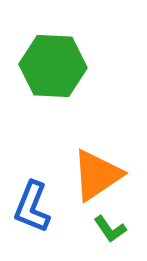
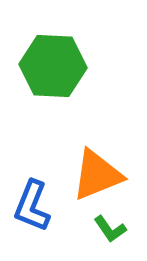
orange triangle: rotated 12 degrees clockwise
blue L-shape: moved 1 px up
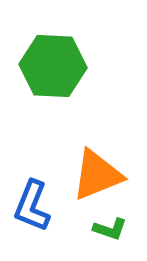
green L-shape: rotated 36 degrees counterclockwise
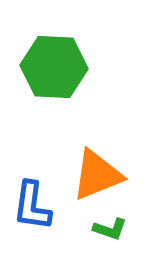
green hexagon: moved 1 px right, 1 px down
blue L-shape: rotated 14 degrees counterclockwise
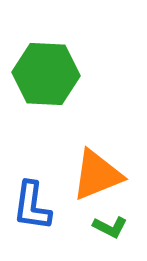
green hexagon: moved 8 px left, 7 px down
green L-shape: moved 2 px up; rotated 8 degrees clockwise
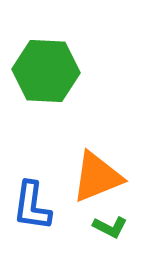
green hexagon: moved 3 px up
orange triangle: moved 2 px down
